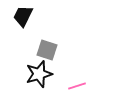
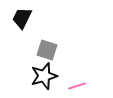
black trapezoid: moved 1 px left, 2 px down
black star: moved 5 px right, 2 px down
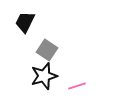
black trapezoid: moved 3 px right, 4 px down
gray square: rotated 15 degrees clockwise
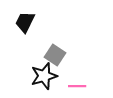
gray square: moved 8 px right, 5 px down
pink line: rotated 18 degrees clockwise
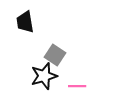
black trapezoid: rotated 35 degrees counterclockwise
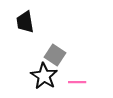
black star: rotated 24 degrees counterclockwise
pink line: moved 4 px up
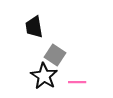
black trapezoid: moved 9 px right, 5 px down
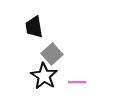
gray square: moved 3 px left, 1 px up; rotated 15 degrees clockwise
